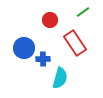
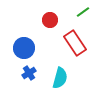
blue cross: moved 14 px left, 14 px down; rotated 32 degrees counterclockwise
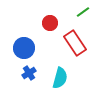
red circle: moved 3 px down
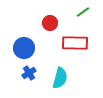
red rectangle: rotated 55 degrees counterclockwise
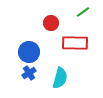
red circle: moved 1 px right
blue circle: moved 5 px right, 4 px down
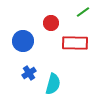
blue circle: moved 6 px left, 11 px up
cyan semicircle: moved 7 px left, 6 px down
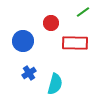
cyan semicircle: moved 2 px right
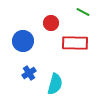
green line: rotated 64 degrees clockwise
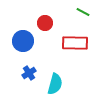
red circle: moved 6 px left
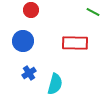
green line: moved 10 px right
red circle: moved 14 px left, 13 px up
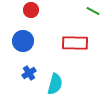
green line: moved 1 px up
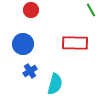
green line: moved 2 px left, 1 px up; rotated 32 degrees clockwise
blue circle: moved 3 px down
blue cross: moved 1 px right, 2 px up
